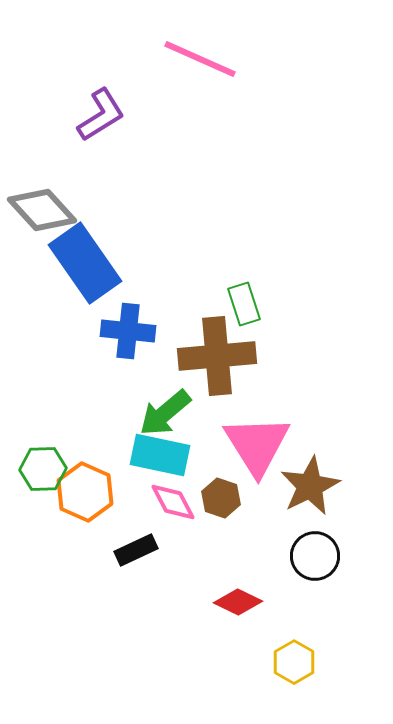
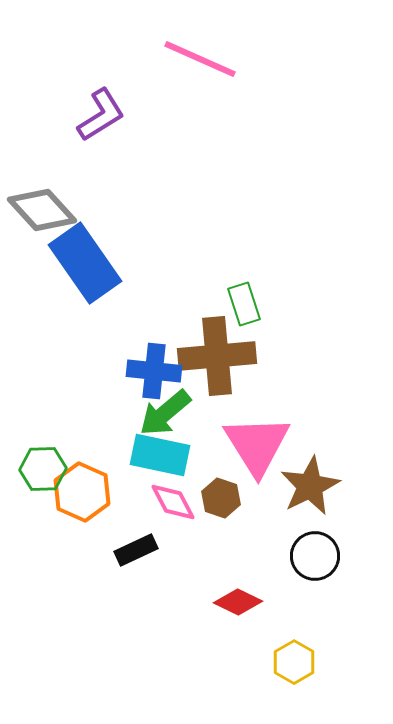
blue cross: moved 26 px right, 40 px down
orange hexagon: moved 3 px left
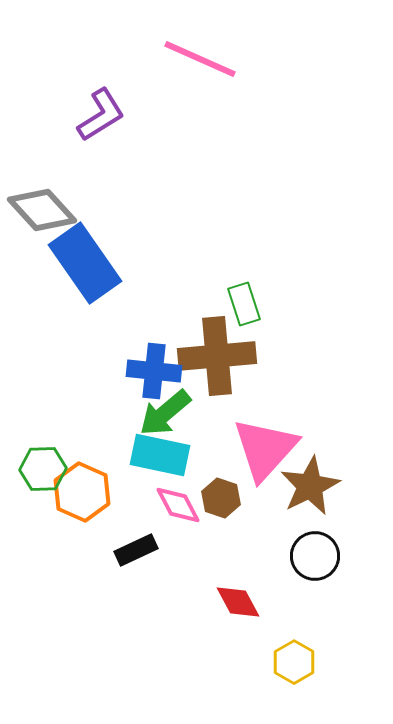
pink triangle: moved 8 px right, 4 px down; rotated 14 degrees clockwise
pink diamond: moved 5 px right, 3 px down
red diamond: rotated 36 degrees clockwise
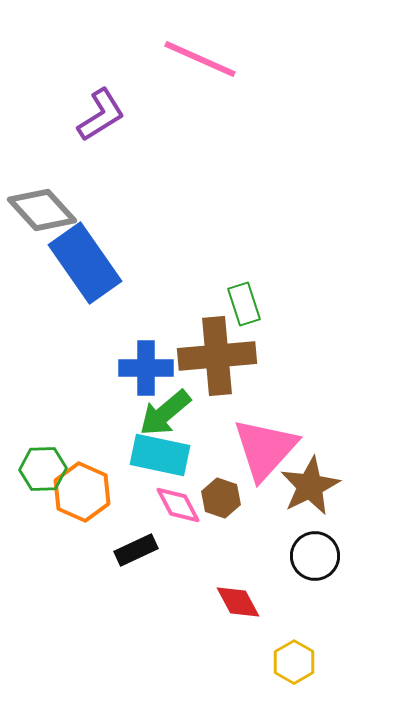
blue cross: moved 8 px left, 3 px up; rotated 6 degrees counterclockwise
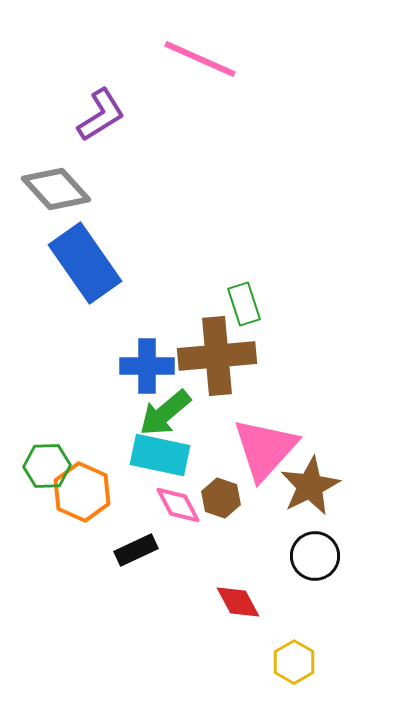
gray diamond: moved 14 px right, 21 px up
blue cross: moved 1 px right, 2 px up
green hexagon: moved 4 px right, 3 px up
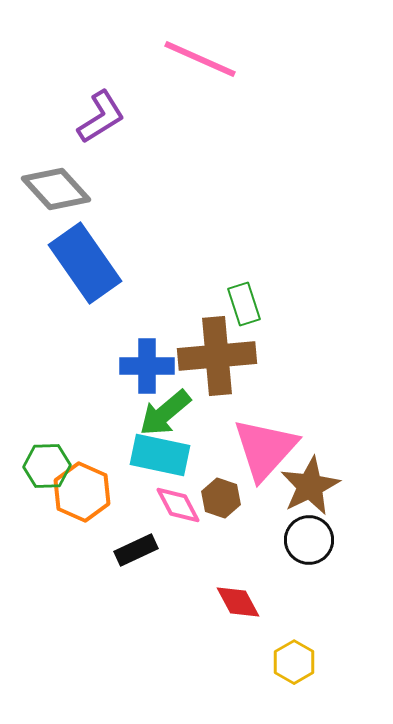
purple L-shape: moved 2 px down
black circle: moved 6 px left, 16 px up
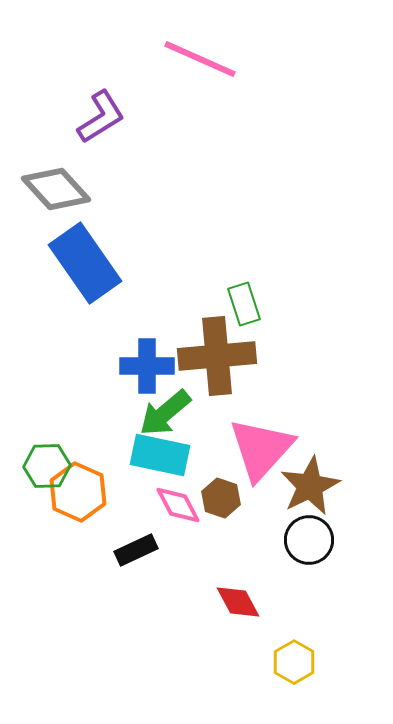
pink triangle: moved 4 px left
orange hexagon: moved 4 px left
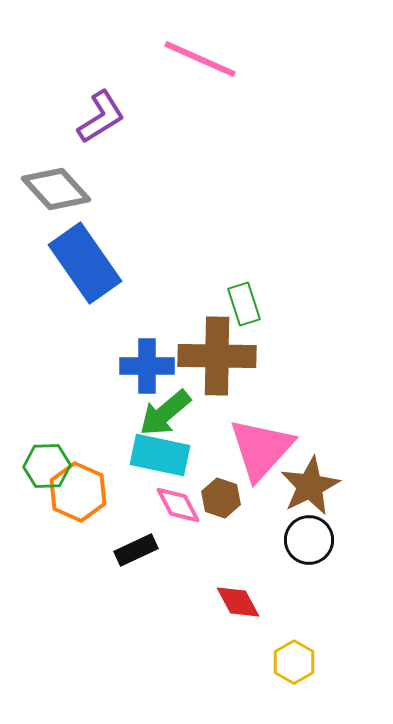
brown cross: rotated 6 degrees clockwise
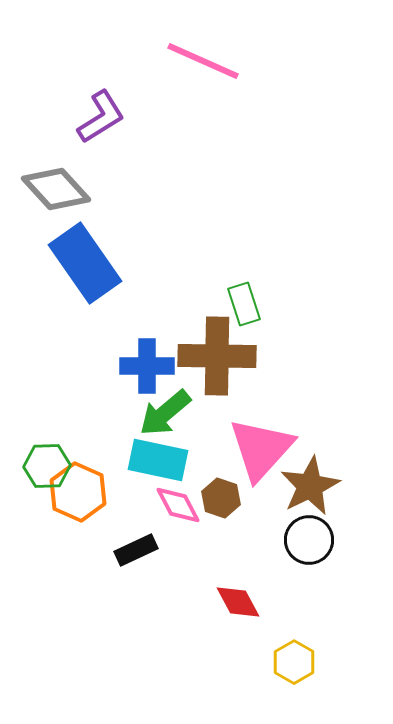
pink line: moved 3 px right, 2 px down
cyan rectangle: moved 2 px left, 5 px down
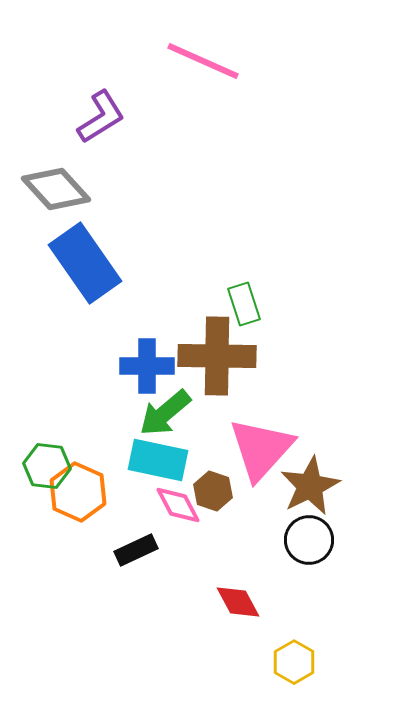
green hexagon: rotated 9 degrees clockwise
brown hexagon: moved 8 px left, 7 px up
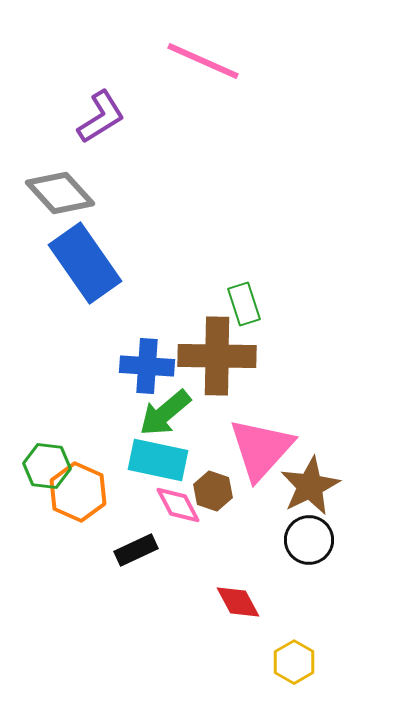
gray diamond: moved 4 px right, 4 px down
blue cross: rotated 4 degrees clockwise
